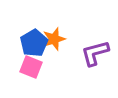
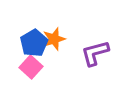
pink square: rotated 20 degrees clockwise
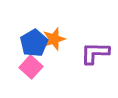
purple L-shape: rotated 16 degrees clockwise
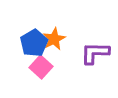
orange star: rotated 10 degrees counterclockwise
pink square: moved 10 px right
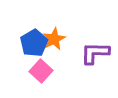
pink square: moved 4 px down
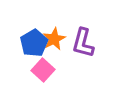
purple L-shape: moved 12 px left, 10 px up; rotated 76 degrees counterclockwise
pink square: moved 2 px right, 1 px up
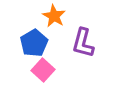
orange star: moved 23 px up; rotated 15 degrees counterclockwise
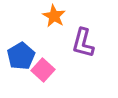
blue pentagon: moved 13 px left, 13 px down
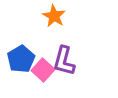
purple L-shape: moved 19 px left, 18 px down
blue pentagon: moved 3 px down
